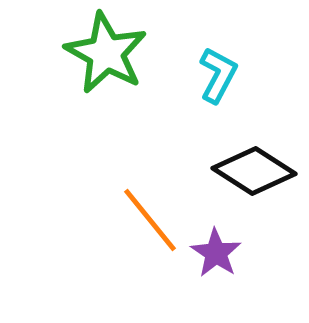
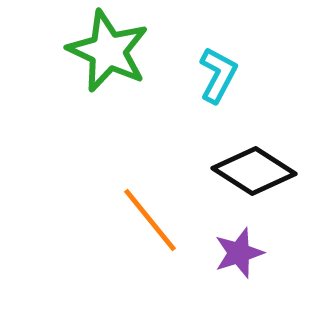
green star: moved 2 px right, 2 px up; rotated 4 degrees counterclockwise
purple star: moved 23 px right; rotated 21 degrees clockwise
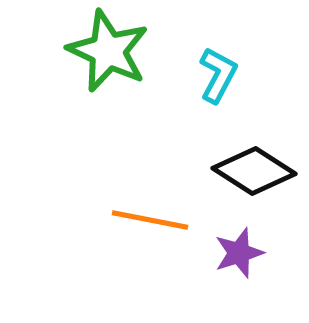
orange line: rotated 40 degrees counterclockwise
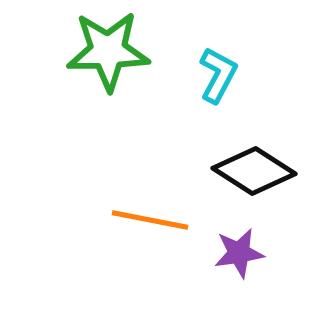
green star: rotated 26 degrees counterclockwise
purple star: rotated 9 degrees clockwise
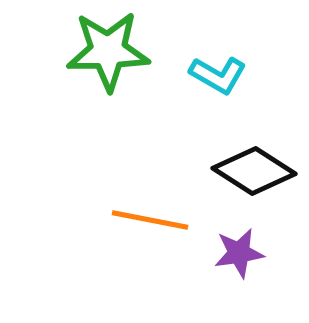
cyan L-shape: rotated 92 degrees clockwise
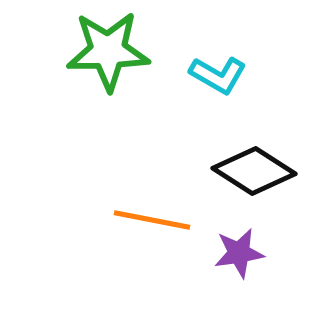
orange line: moved 2 px right
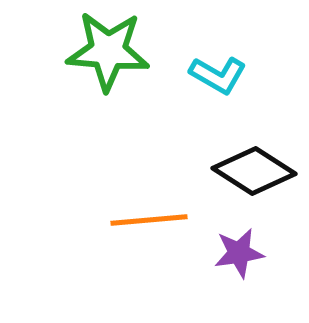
green star: rotated 6 degrees clockwise
orange line: moved 3 px left; rotated 16 degrees counterclockwise
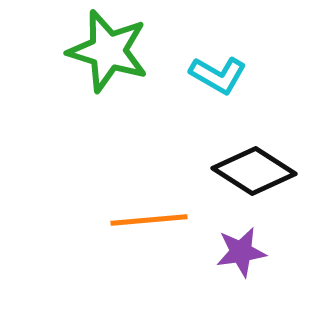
green star: rotated 12 degrees clockwise
purple star: moved 2 px right, 1 px up
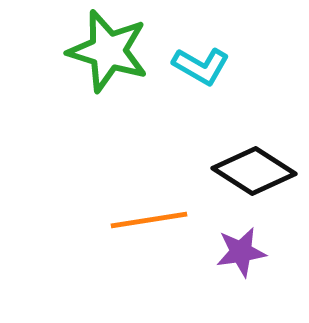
cyan L-shape: moved 17 px left, 9 px up
orange line: rotated 4 degrees counterclockwise
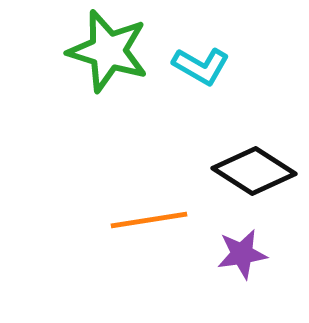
purple star: moved 1 px right, 2 px down
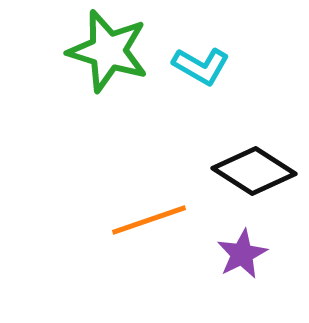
orange line: rotated 10 degrees counterclockwise
purple star: rotated 18 degrees counterclockwise
